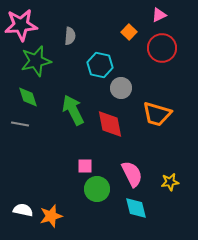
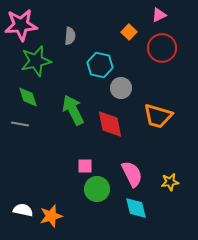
orange trapezoid: moved 1 px right, 2 px down
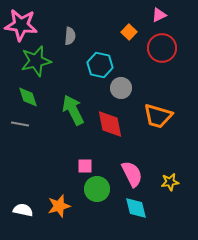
pink star: rotated 12 degrees clockwise
orange star: moved 8 px right, 10 px up
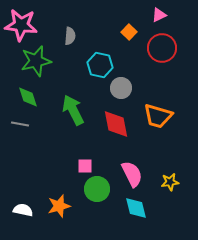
red diamond: moved 6 px right
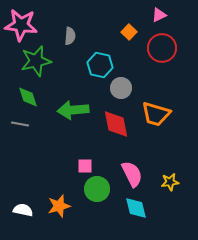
green arrow: rotated 68 degrees counterclockwise
orange trapezoid: moved 2 px left, 2 px up
